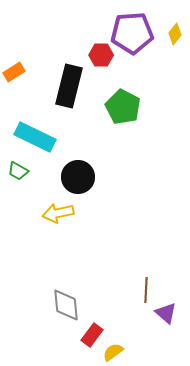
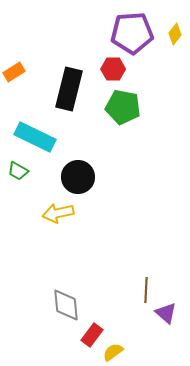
red hexagon: moved 12 px right, 14 px down
black rectangle: moved 3 px down
green pentagon: rotated 16 degrees counterclockwise
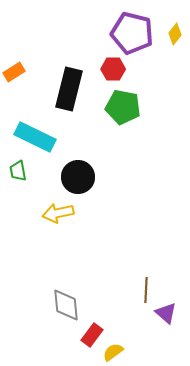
purple pentagon: rotated 18 degrees clockwise
green trapezoid: rotated 50 degrees clockwise
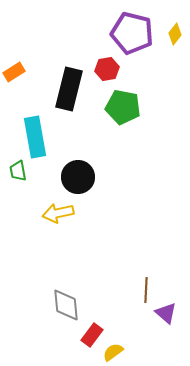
red hexagon: moved 6 px left; rotated 10 degrees counterclockwise
cyan rectangle: rotated 54 degrees clockwise
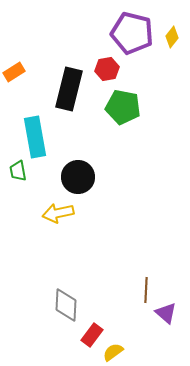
yellow diamond: moved 3 px left, 3 px down
gray diamond: rotated 8 degrees clockwise
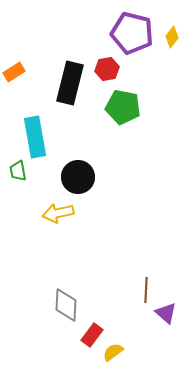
black rectangle: moved 1 px right, 6 px up
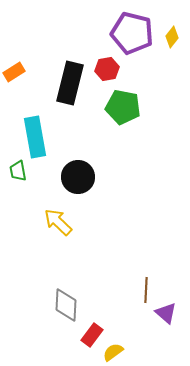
yellow arrow: moved 9 px down; rotated 56 degrees clockwise
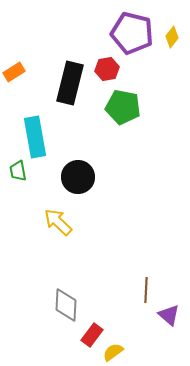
purple triangle: moved 3 px right, 2 px down
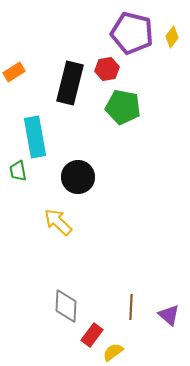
brown line: moved 15 px left, 17 px down
gray diamond: moved 1 px down
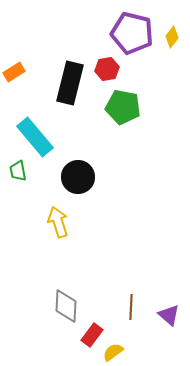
cyan rectangle: rotated 30 degrees counterclockwise
yellow arrow: rotated 28 degrees clockwise
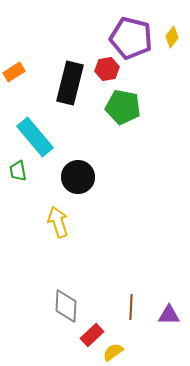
purple pentagon: moved 1 px left, 5 px down
purple triangle: rotated 40 degrees counterclockwise
red rectangle: rotated 10 degrees clockwise
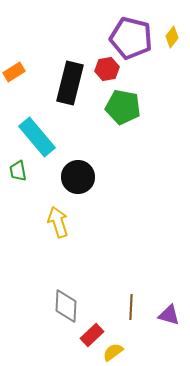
cyan rectangle: moved 2 px right
purple triangle: rotated 15 degrees clockwise
